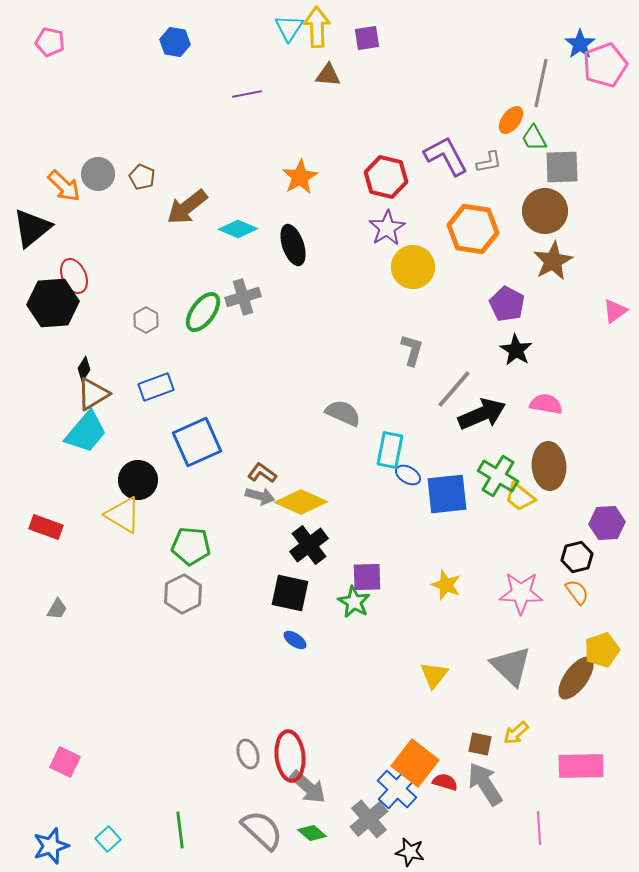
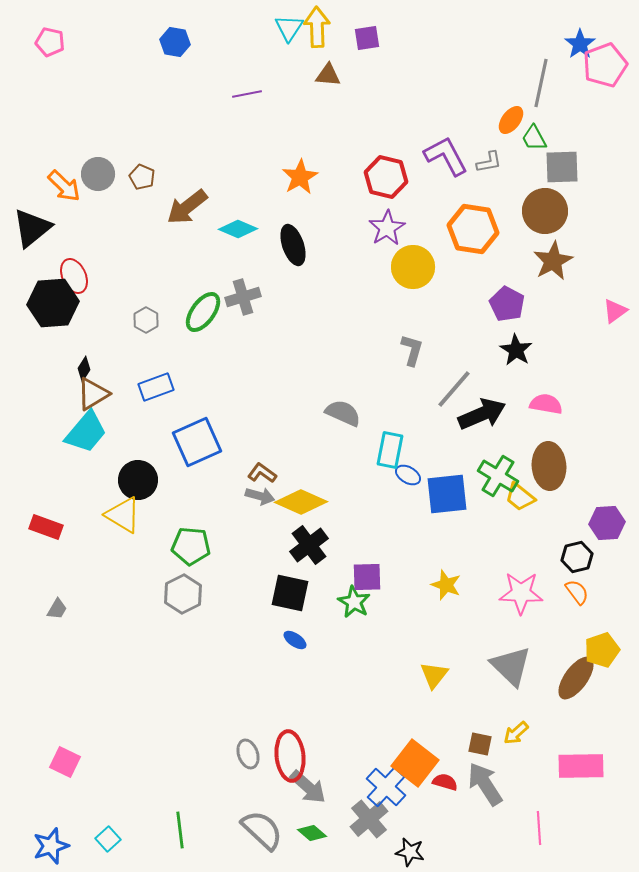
blue cross at (397, 789): moved 11 px left, 2 px up
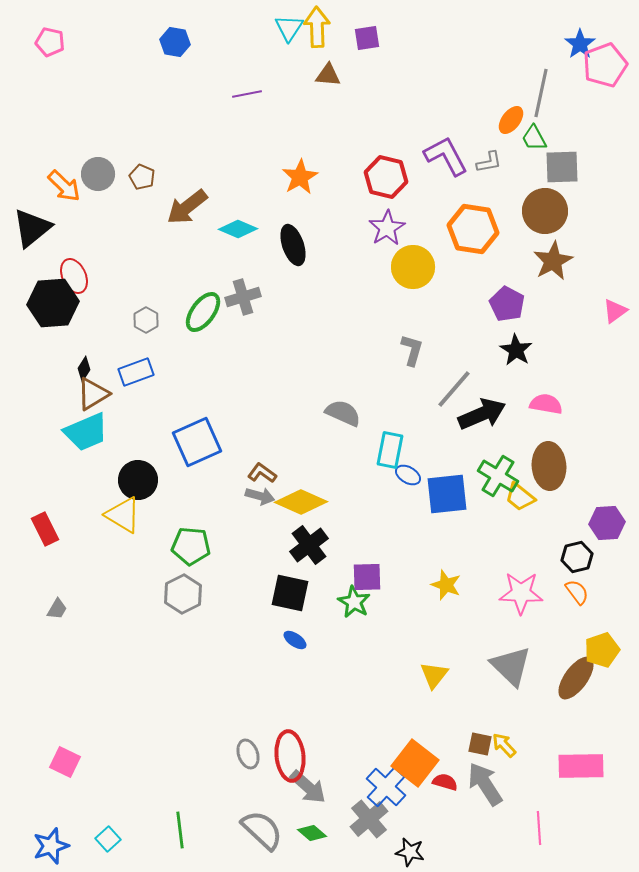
gray line at (541, 83): moved 10 px down
blue rectangle at (156, 387): moved 20 px left, 15 px up
cyan trapezoid at (86, 432): rotated 27 degrees clockwise
red rectangle at (46, 527): moved 1 px left, 2 px down; rotated 44 degrees clockwise
yellow arrow at (516, 733): moved 12 px left, 12 px down; rotated 88 degrees clockwise
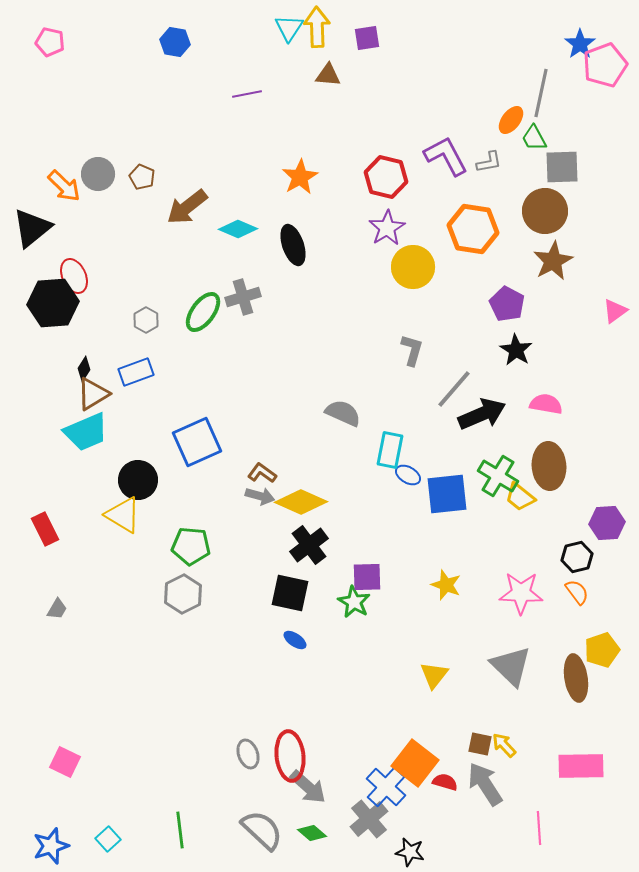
brown ellipse at (576, 678): rotated 45 degrees counterclockwise
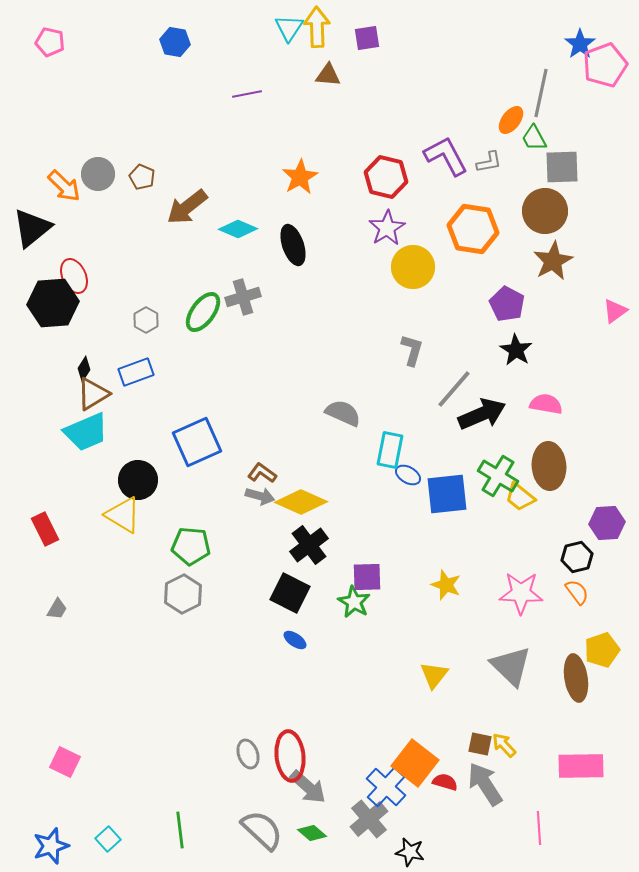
black square at (290, 593): rotated 15 degrees clockwise
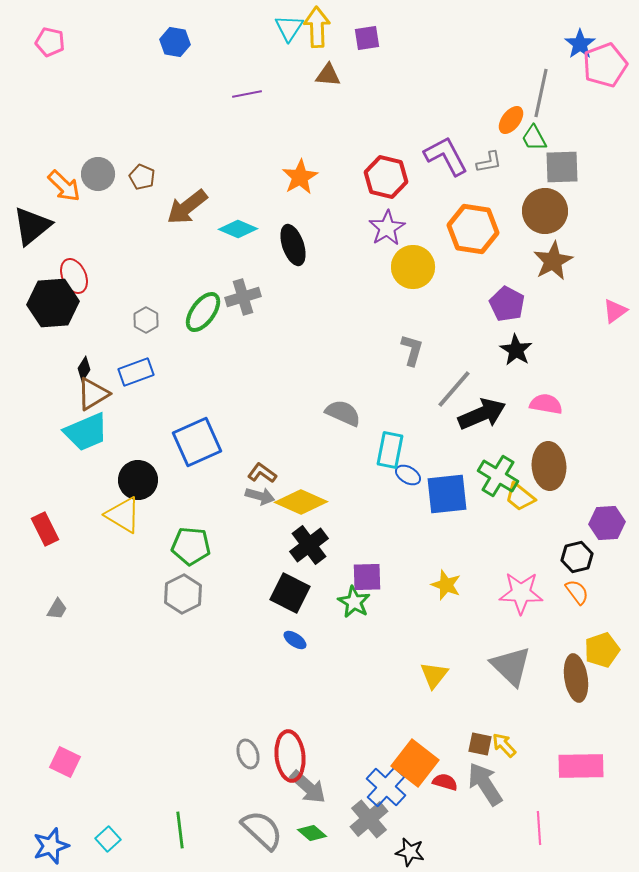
black triangle at (32, 228): moved 2 px up
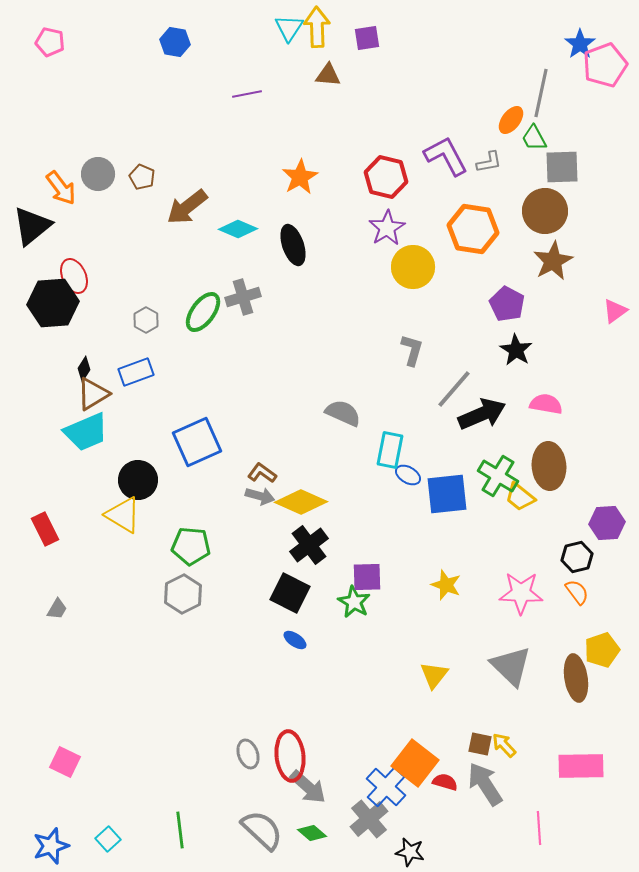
orange arrow at (64, 186): moved 3 px left, 2 px down; rotated 9 degrees clockwise
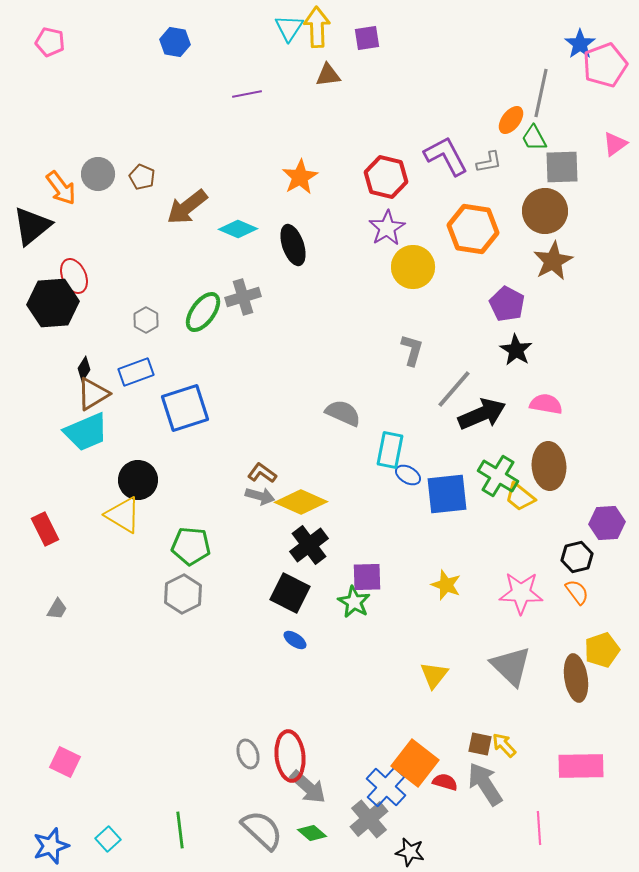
brown triangle at (328, 75): rotated 12 degrees counterclockwise
pink triangle at (615, 311): moved 167 px up
blue square at (197, 442): moved 12 px left, 34 px up; rotated 6 degrees clockwise
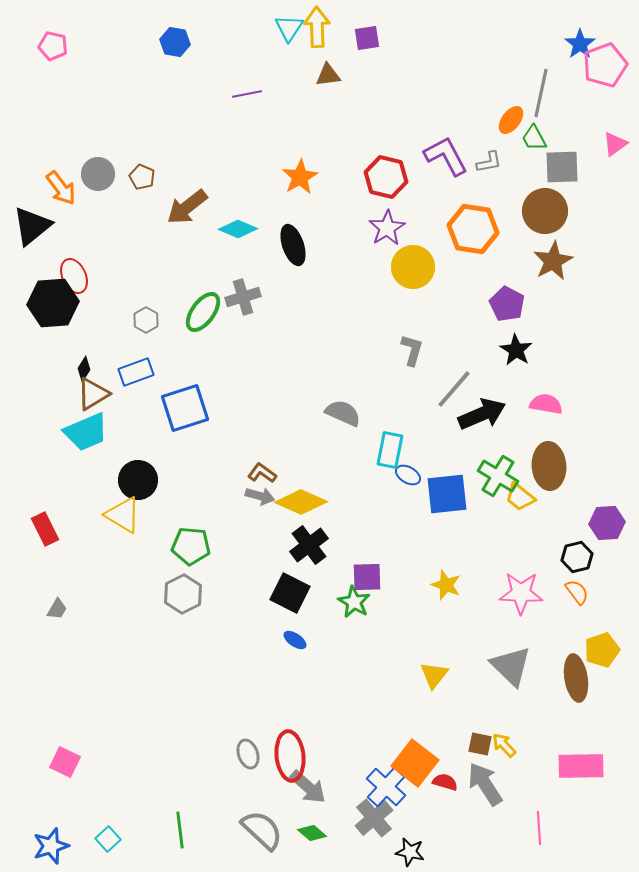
pink pentagon at (50, 42): moved 3 px right, 4 px down
gray cross at (369, 819): moved 5 px right, 1 px up
